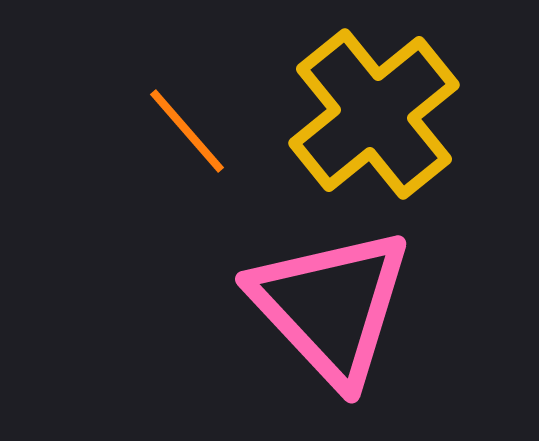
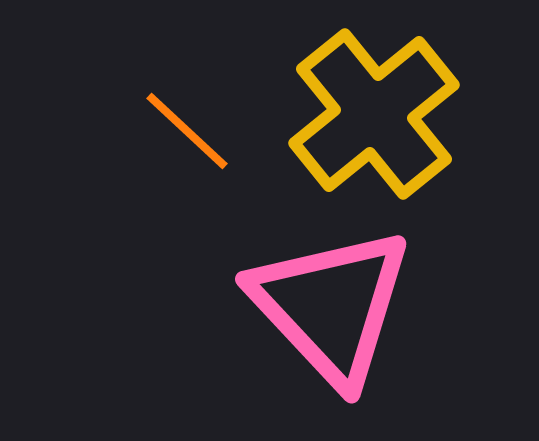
orange line: rotated 6 degrees counterclockwise
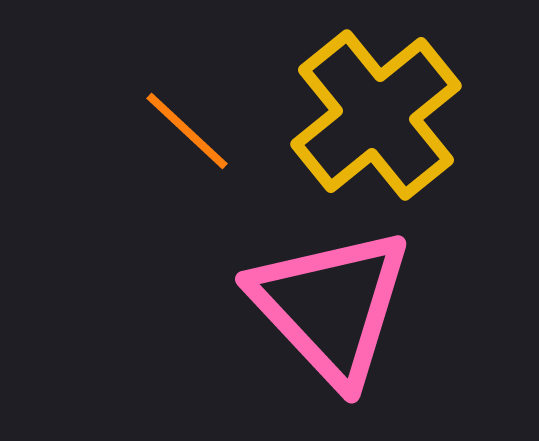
yellow cross: moved 2 px right, 1 px down
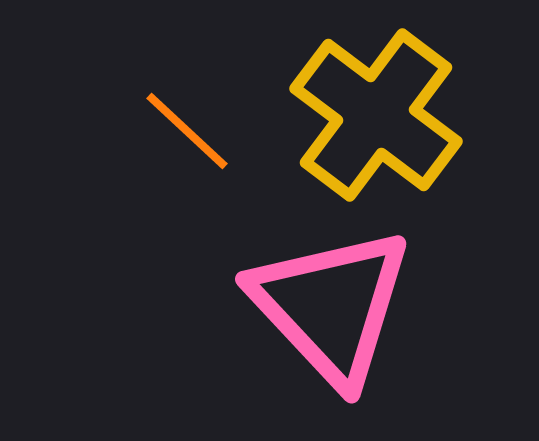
yellow cross: rotated 14 degrees counterclockwise
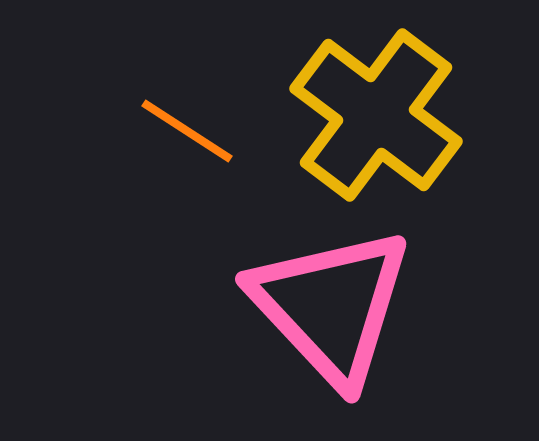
orange line: rotated 10 degrees counterclockwise
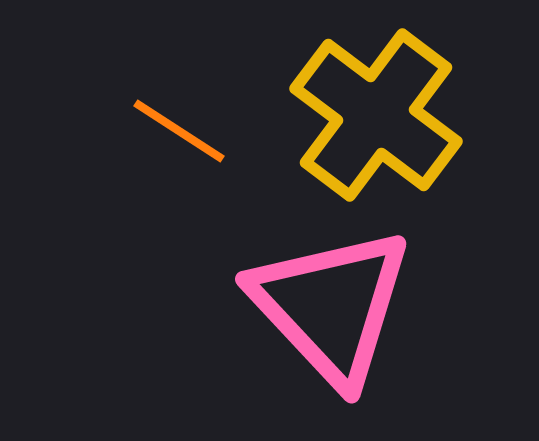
orange line: moved 8 px left
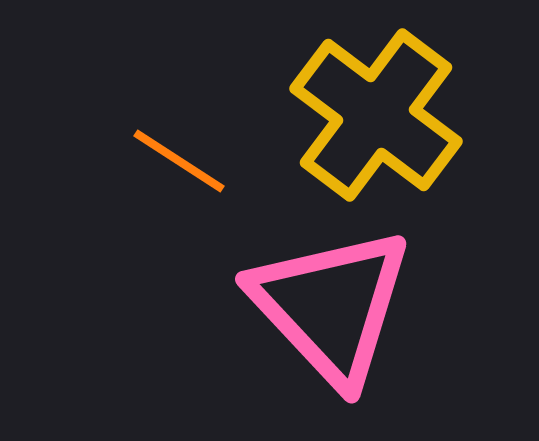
orange line: moved 30 px down
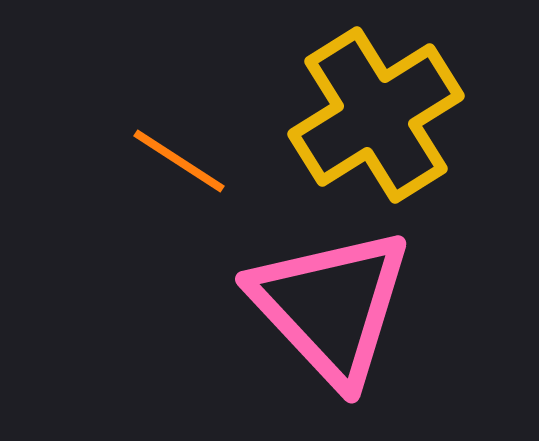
yellow cross: rotated 21 degrees clockwise
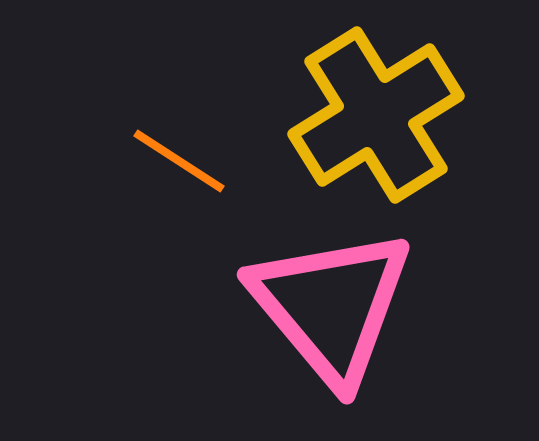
pink triangle: rotated 3 degrees clockwise
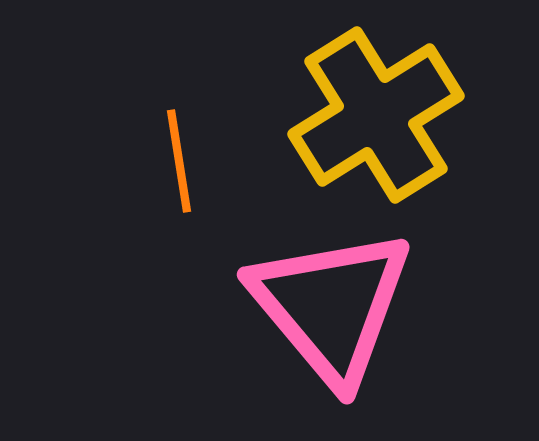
orange line: rotated 48 degrees clockwise
